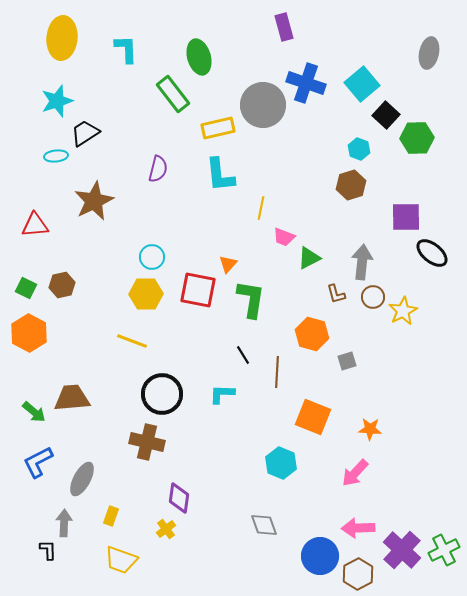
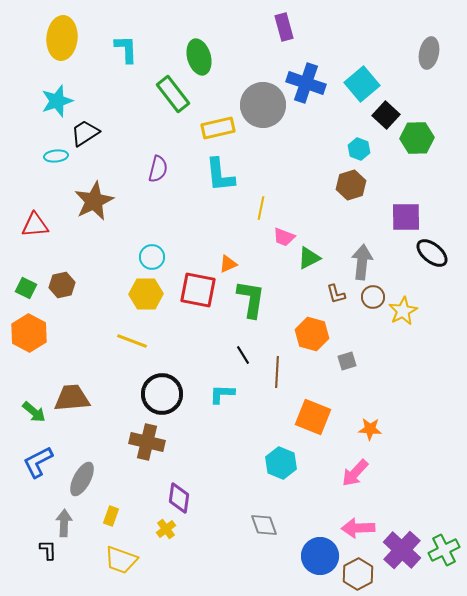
orange triangle at (228, 264): rotated 24 degrees clockwise
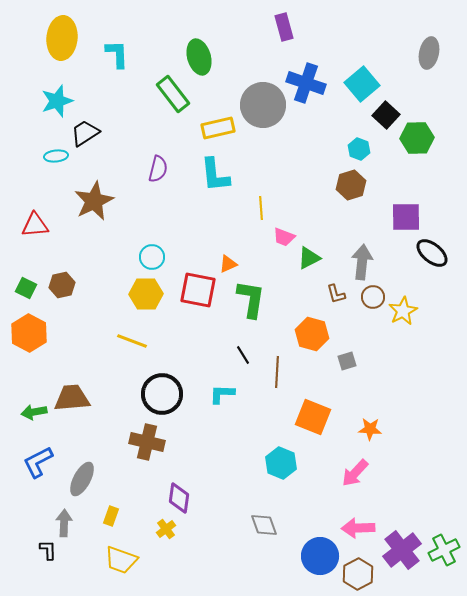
cyan L-shape at (126, 49): moved 9 px left, 5 px down
cyan L-shape at (220, 175): moved 5 px left
yellow line at (261, 208): rotated 15 degrees counterclockwise
green arrow at (34, 412): rotated 130 degrees clockwise
purple cross at (402, 550): rotated 9 degrees clockwise
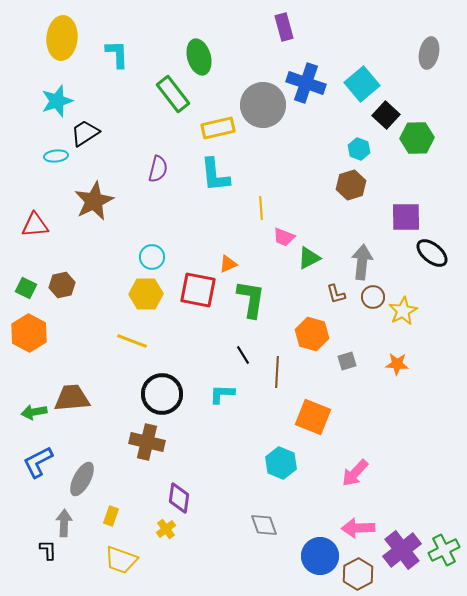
orange star at (370, 429): moved 27 px right, 65 px up
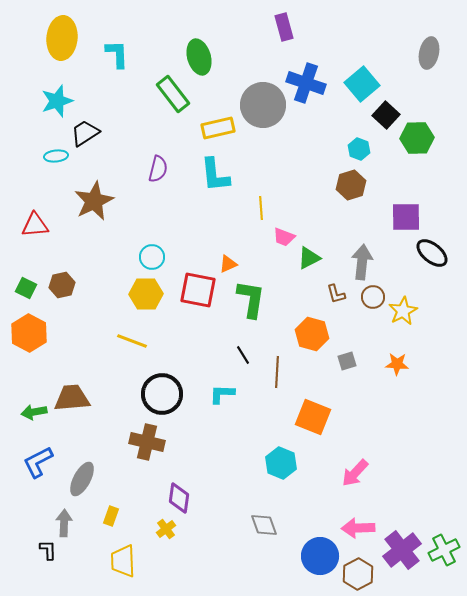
yellow trapezoid at (121, 560): moved 2 px right, 1 px down; rotated 68 degrees clockwise
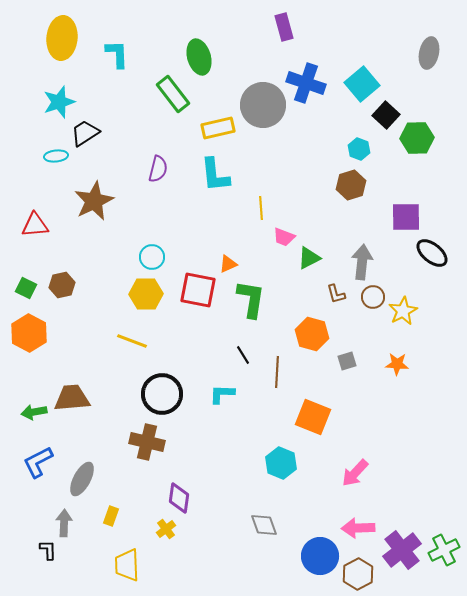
cyan star at (57, 101): moved 2 px right, 1 px down
yellow trapezoid at (123, 561): moved 4 px right, 4 px down
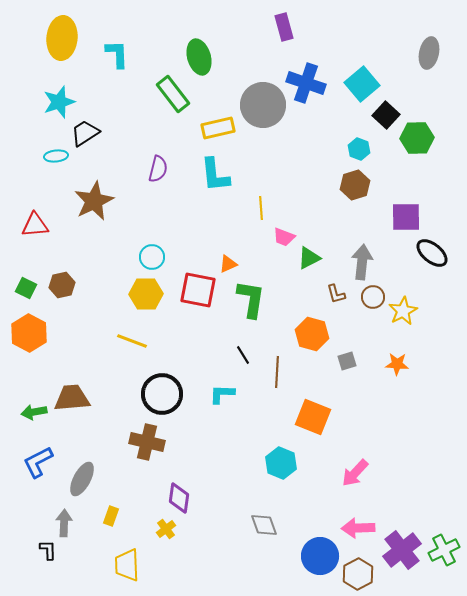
brown hexagon at (351, 185): moved 4 px right
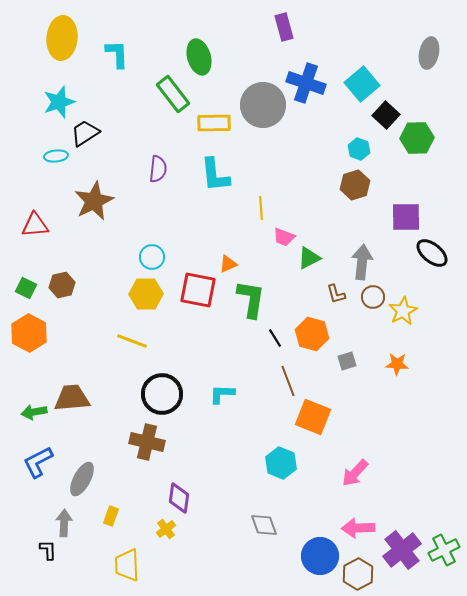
yellow rectangle at (218, 128): moved 4 px left, 5 px up; rotated 12 degrees clockwise
purple semicircle at (158, 169): rotated 8 degrees counterclockwise
black line at (243, 355): moved 32 px right, 17 px up
brown line at (277, 372): moved 11 px right, 9 px down; rotated 24 degrees counterclockwise
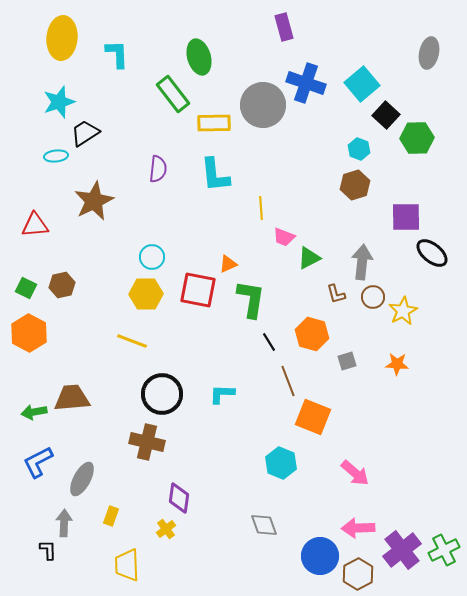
black line at (275, 338): moved 6 px left, 4 px down
pink arrow at (355, 473): rotated 92 degrees counterclockwise
